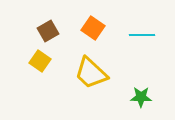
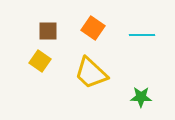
brown square: rotated 30 degrees clockwise
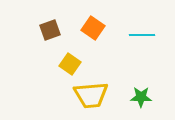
brown square: moved 2 px right, 1 px up; rotated 20 degrees counterclockwise
yellow square: moved 30 px right, 3 px down
yellow trapezoid: moved 22 px down; rotated 48 degrees counterclockwise
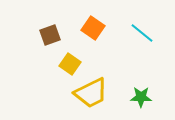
brown square: moved 5 px down
cyan line: moved 2 px up; rotated 40 degrees clockwise
yellow trapezoid: moved 2 px up; rotated 21 degrees counterclockwise
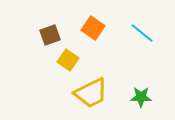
yellow square: moved 2 px left, 4 px up
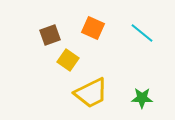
orange square: rotated 10 degrees counterclockwise
green star: moved 1 px right, 1 px down
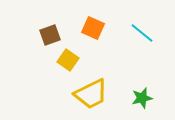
yellow trapezoid: moved 1 px down
green star: rotated 15 degrees counterclockwise
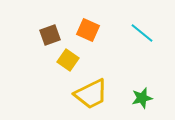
orange square: moved 5 px left, 2 px down
